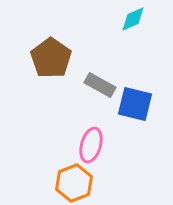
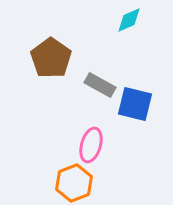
cyan diamond: moved 4 px left, 1 px down
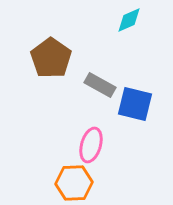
orange hexagon: rotated 18 degrees clockwise
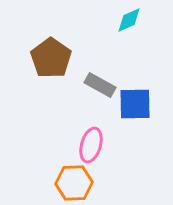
blue square: rotated 15 degrees counterclockwise
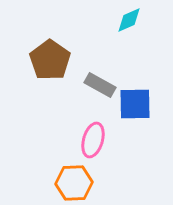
brown pentagon: moved 1 px left, 2 px down
pink ellipse: moved 2 px right, 5 px up
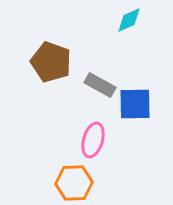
brown pentagon: moved 1 px right, 2 px down; rotated 15 degrees counterclockwise
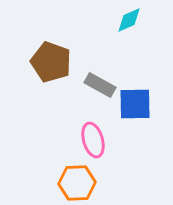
pink ellipse: rotated 32 degrees counterclockwise
orange hexagon: moved 3 px right
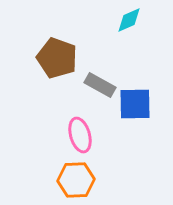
brown pentagon: moved 6 px right, 4 px up
pink ellipse: moved 13 px left, 5 px up
orange hexagon: moved 1 px left, 3 px up
